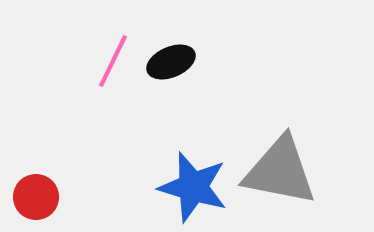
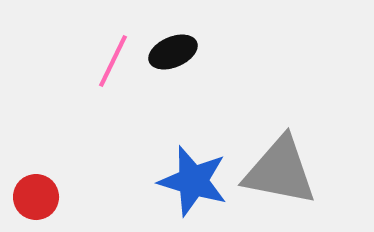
black ellipse: moved 2 px right, 10 px up
blue star: moved 6 px up
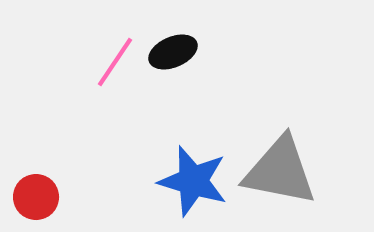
pink line: moved 2 px right, 1 px down; rotated 8 degrees clockwise
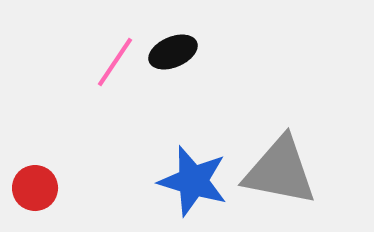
red circle: moved 1 px left, 9 px up
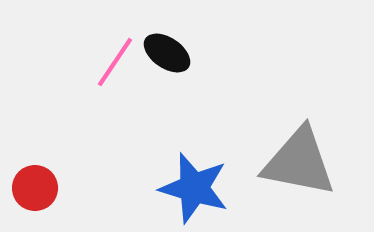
black ellipse: moved 6 px left, 1 px down; rotated 57 degrees clockwise
gray triangle: moved 19 px right, 9 px up
blue star: moved 1 px right, 7 px down
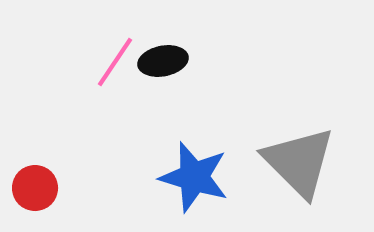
black ellipse: moved 4 px left, 8 px down; rotated 45 degrees counterclockwise
gray triangle: rotated 34 degrees clockwise
blue star: moved 11 px up
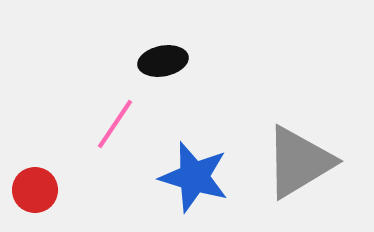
pink line: moved 62 px down
gray triangle: rotated 44 degrees clockwise
red circle: moved 2 px down
